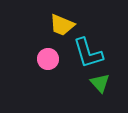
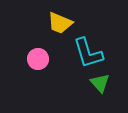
yellow trapezoid: moved 2 px left, 2 px up
pink circle: moved 10 px left
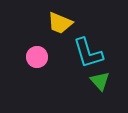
pink circle: moved 1 px left, 2 px up
green triangle: moved 2 px up
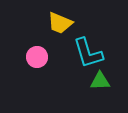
green triangle: rotated 50 degrees counterclockwise
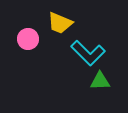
cyan L-shape: rotated 28 degrees counterclockwise
pink circle: moved 9 px left, 18 px up
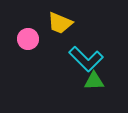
cyan L-shape: moved 2 px left, 6 px down
green triangle: moved 6 px left
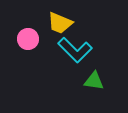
cyan L-shape: moved 11 px left, 9 px up
green triangle: rotated 10 degrees clockwise
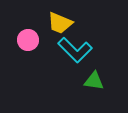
pink circle: moved 1 px down
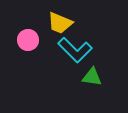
green triangle: moved 2 px left, 4 px up
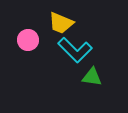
yellow trapezoid: moved 1 px right
